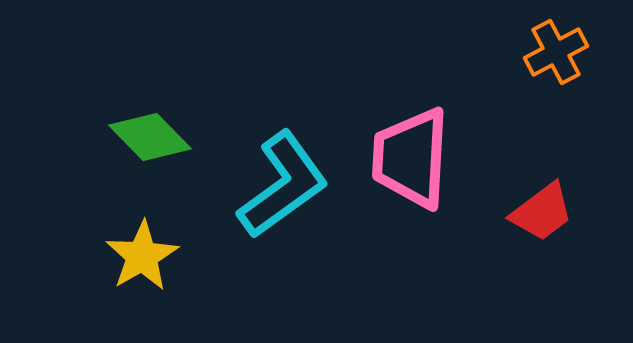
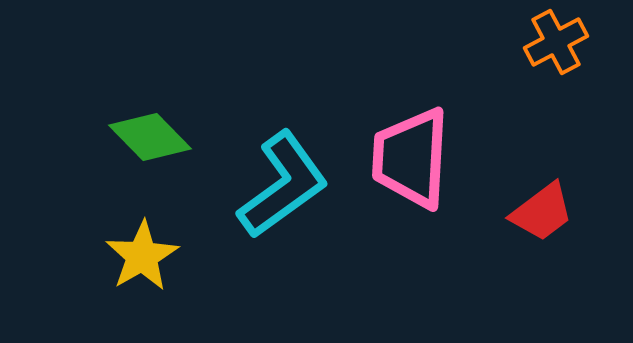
orange cross: moved 10 px up
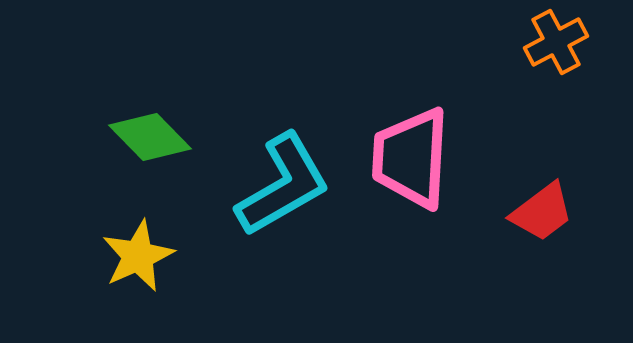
cyan L-shape: rotated 6 degrees clockwise
yellow star: moved 4 px left; rotated 6 degrees clockwise
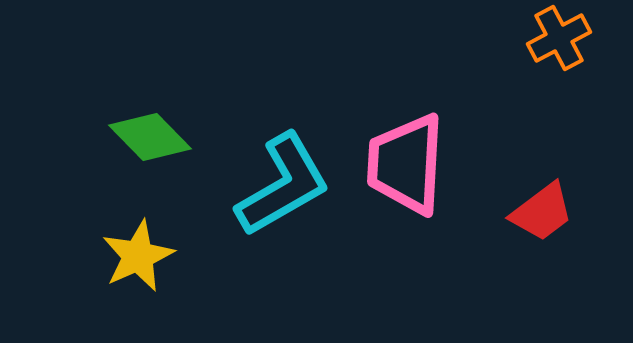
orange cross: moved 3 px right, 4 px up
pink trapezoid: moved 5 px left, 6 px down
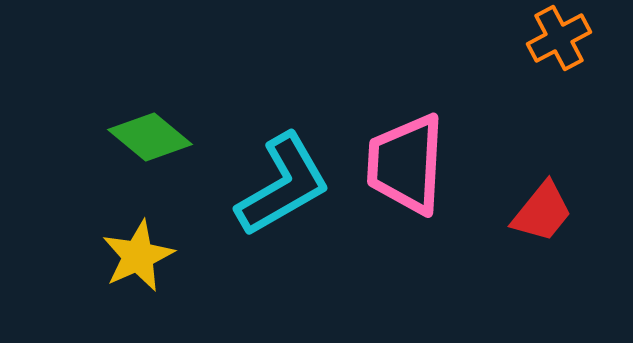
green diamond: rotated 6 degrees counterclockwise
red trapezoid: rotated 14 degrees counterclockwise
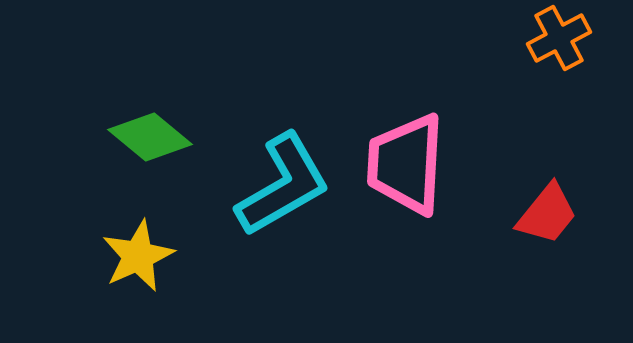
red trapezoid: moved 5 px right, 2 px down
